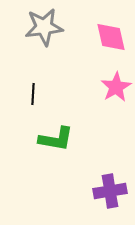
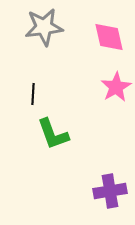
pink diamond: moved 2 px left
green L-shape: moved 3 px left, 5 px up; rotated 60 degrees clockwise
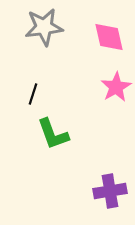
black line: rotated 15 degrees clockwise
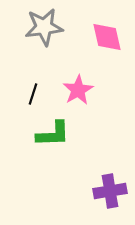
pink diamond: moved 2 px left
pink star: moved 38 px left, 3 px down
green L-shape: rotated 72 degrees counterclockwise
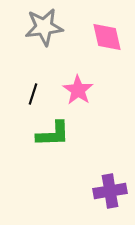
pink star: rotated 8 degrees counterclockwise
